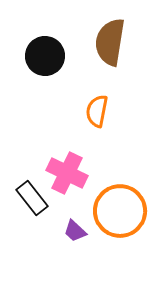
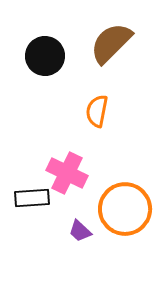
brown semicircle: moved 1 px right, 1 px down; rotated 36 degrees clockwise
black rectangle: rotated 56 degrees counterclockwise
orange circle: moved 5 px right, 2 px up
purple trapezoid: moved 5 px right
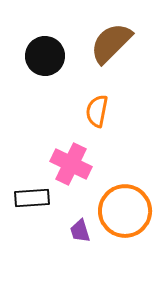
pink cross: moved 4 px right, 9 px up
orange circle: moved 2 px down
purple trapezoid: rotated 30 degrees clockwise
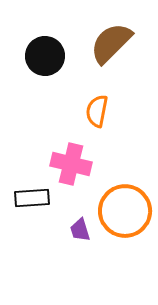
pink cross: rotated 12 degrees counterclockwise
purple trapezoid: moved 1 px up
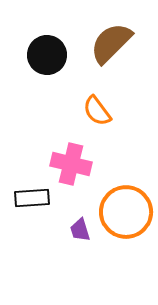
black circle: moved 2 px right, 1 px up
orange semicircle: rotated 48 degrees counterclockwise
orange circle: moved 1 px right, 1 px down
